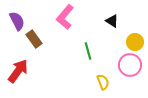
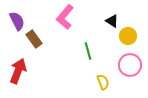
yellow circle: moved 7 px left, 6 px up
red arrow: rotated 15 degrees counterclockwise
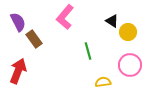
purple semicircle: moved 1 px right, 1 px down
yellow circle: moved 4 px up
yellow semicircle: rotated 77 degrees counterclockwise
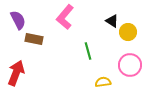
purple semicircle: moved 2 px up
brown rectangle: rotated 42 degrees counterclockwise
red arrow: moved 2 px left, 2 px down
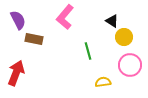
yellow circle: moved 4 px left, 5 px down
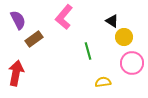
pink L-shape: moved 1 px left
brown rectangle: rotated 48 degrees counterclockwise
pink circle: moved 2 px right, 2 px up
red arrow: rotated 10 degrees counterclockwise
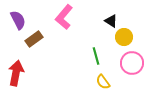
black triangle: moved 1 px left
green line: moved 8 px right, 5 px down
yellow semicircle: rotated 119 degrees counterclockwise
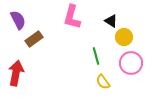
pink L-shape: moved 8 px right; rotated 25 degrees counterclockwise
pink circle: moved 1 px left
